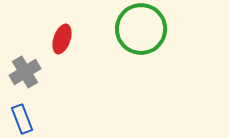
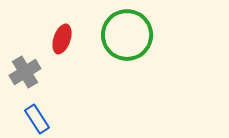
green circle: moved 14 px left, 6 px down
blue rectangle: moved 15 px right; rotated 12 degrees counterclockwise
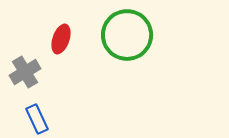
red ellipse: moved 1 px left
blue rectangle: rotated 8 degrees clockwise
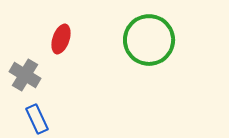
green circle: moved 22 px right, 5 px down
gray cross: moved 3 px down; rotated 28 degrees counterclockwise
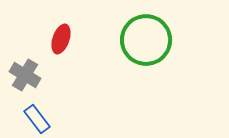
green circle: moved 3 px left
blue rectangle: rotated 12 degrees counterclockwise
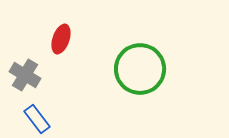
green circle: moved 6 px left, 29 px down
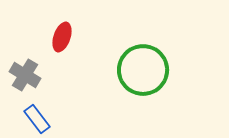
red ellipse: moved 1 px right, 2 px up
green circle: moved 3 px right, 1 px down
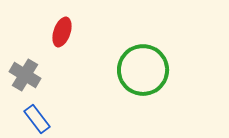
red ellipse: moved 5 px up
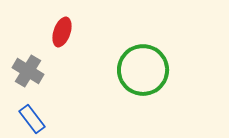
gray cross: moved 3 px right, 4 px up
blue rectangle: moved 5 px left
